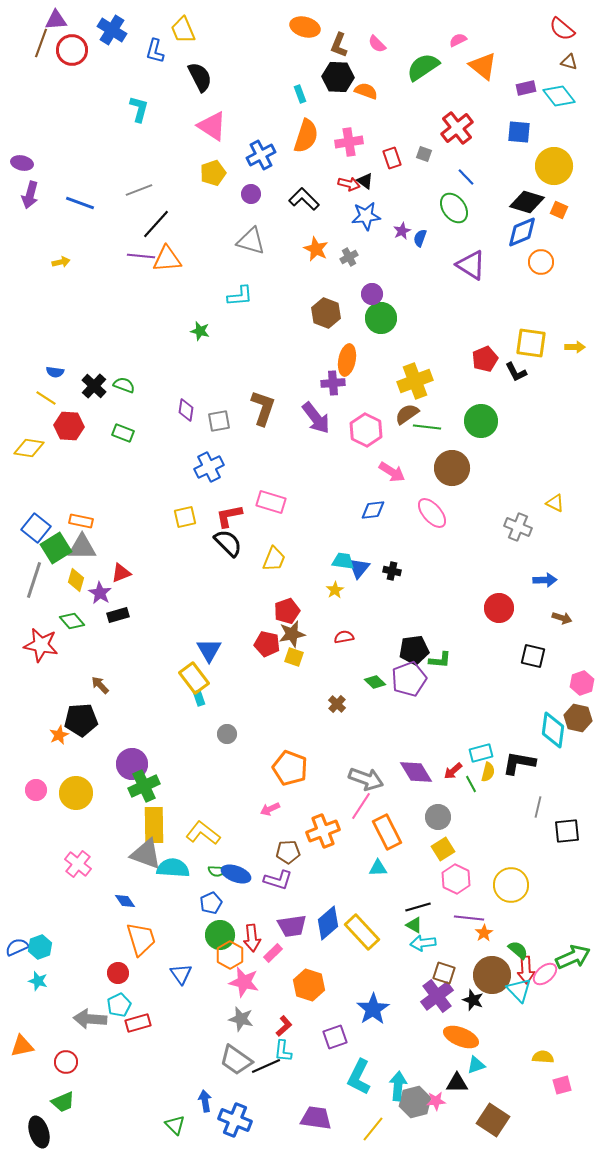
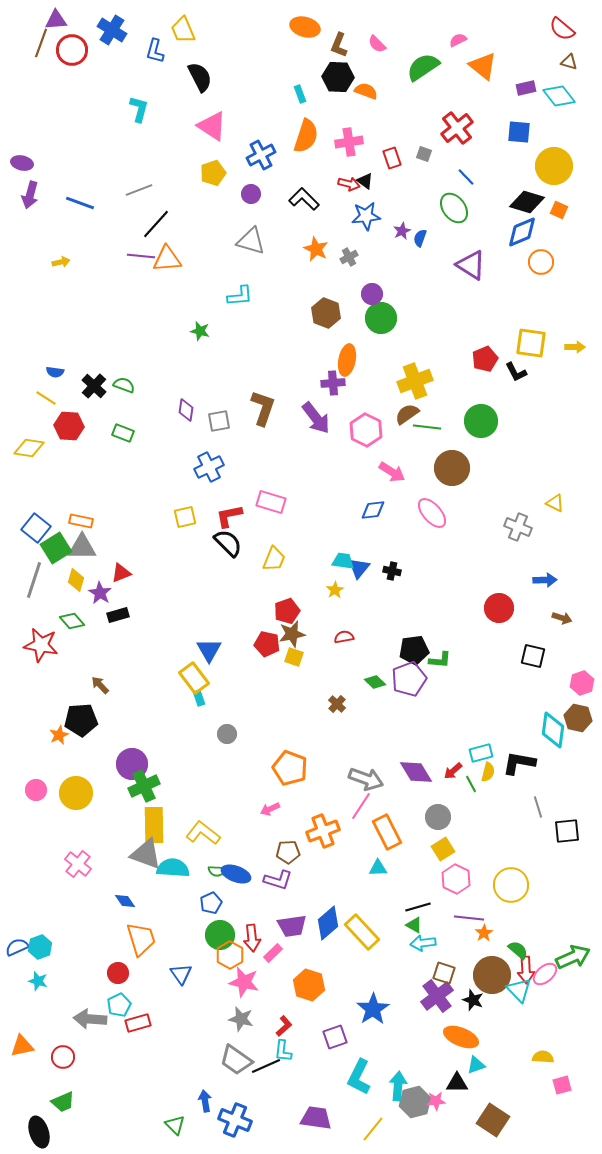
gray line at (538, 807): rotated 30 degrees counterclockwise
red circle at (66, 1062): moved 3 px left, 5 px up
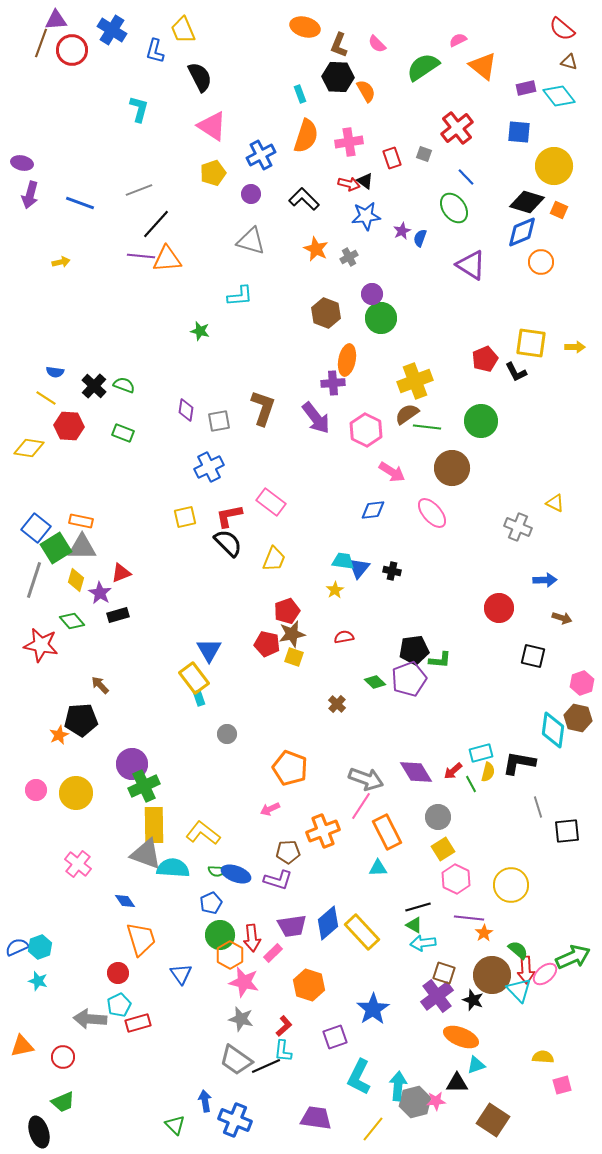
orange semicircle at (366, 91): rotated 40 degrees clockwise
pink rectangle at (271, 502): rotated 20 degrees clockwise
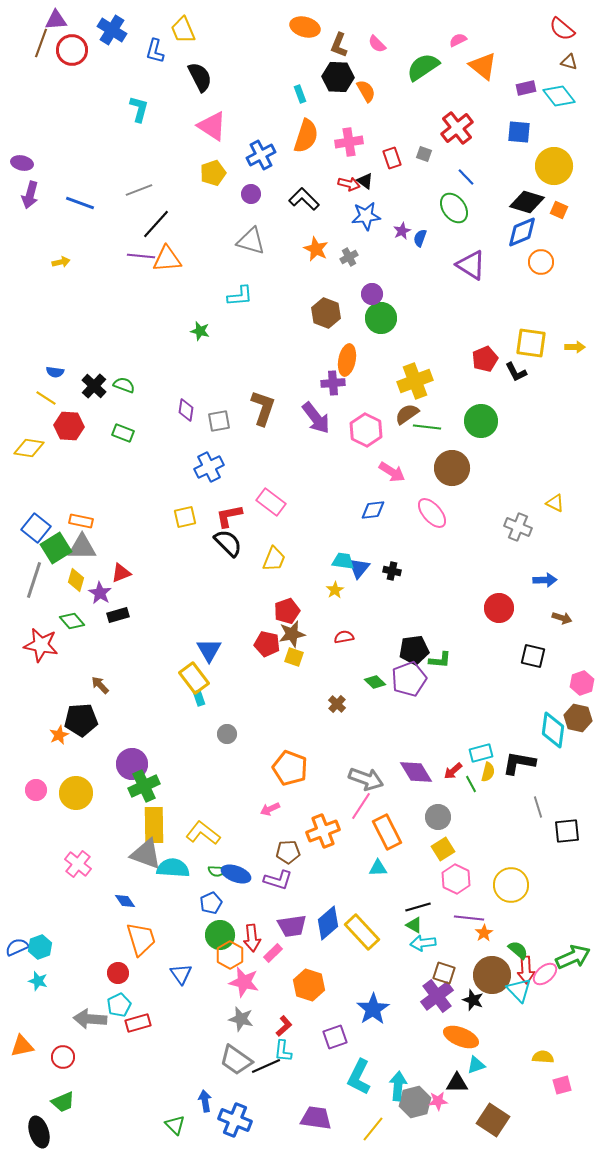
pink star at (436, 1101): moved 2 px right
